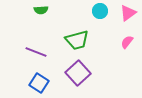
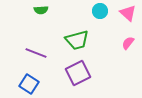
pink triangle: rotated 42 degrees counterclockwise
pink semicircle: moved 1 px right, 1 px down
purple line: moved 1 px down
purple square: rotated 15 degrees clockwise
blue square: moved 10 px left, 1 px down
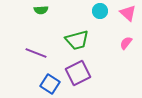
pink semicircle: moved 2 px left
blue square: moved 21 px right
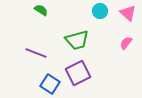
green semicircle: rotated 144 degrees counterclockwise
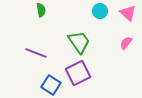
green semicircle: rotated 48 degrees clockwise
green trapezoid: moved 2 px right, 2 px down; rotated 110 degrees counterclockwise
blue square: moved 1 px right, 1 px down
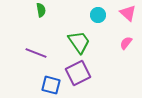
cyan circle: moved 2 px left, 4 px down
blue square: rotated 18 degrees counterclockwise
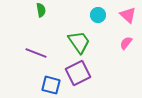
pink triangle: moved 2 px down
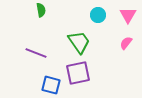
pink triangle: rotated 18 degrees clockwise
purple square: rotated 15 degrees clockwise
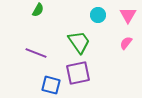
green semicircle: moved 3 px left; rotated 40 degrees clockwise
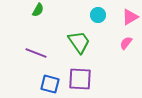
pink triangle: moved 2 px right, 2 px down; rotated 30 degrees clockwise
purple square: moved 2 px right, 6 px down; rotated 15 degrees clockwise
blue square: moved 1 px left, 1 px up
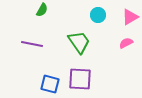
green semicircle: moved 4 px right
pink semicircle: rotated 24 degrees clockwise
purple line: moved 4 px left, 9 px up; rotated 10 degrees counterclockwise
